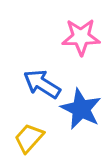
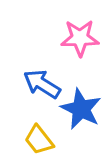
pink star: moved 1 px left, 1 px down
yellow trapezoid: moved 10 px right, 2 px down; rotated 80 degrees counterclockwise
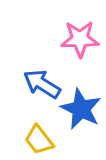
pink star: moved 1 px down
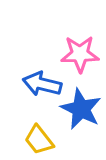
pink star: moved 15 px down
blue arrow: rotated 18 degrees counterclockwise
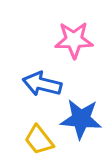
pink star: moved 6 px left, 14 px up
blue star: moved 10 px down; rotated 21 degrees counterclockwise
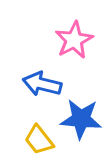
pink star: rotated 27 degrees counterclockwise
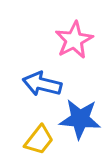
blue star: moved 1 px left
yellow trapezoid: rotated 104 degrees counterclockwise
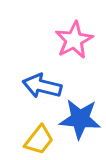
blue arrow: moved 2 px down
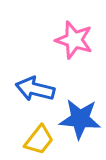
pink star: rotated 27 degrees counterclockwise
blue arrow: moved 7 px left, 3 px down
